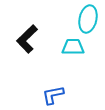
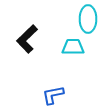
cyan ellipse: rotated 12 degrees counterclockwise
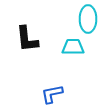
black L-shape: rotated 52 degrees counterclockwise
blue L-shape: moved 1 px left, 1 px up
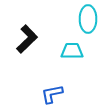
black L-shape: rotated 128 degrees counterclockwise
cyan trapezoid: moved 1 px left, 4 px down
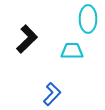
blue L-shape: rotated 145 degrees clockwise
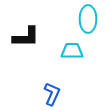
black L-shape: moved 1 px left, 2 px up; rotated 44 degrees clockwise
blue L-shape: rotated 20 degrees counterclockwise
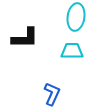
cyan ellipse: moved 12 px left, 2 px up; rotated 8 degrees clockwise
black L-shape: moved 1 px left, 1 px down
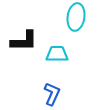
black L-shape: moved 1 px left, 3 px down
cyan trapezoid: moved 15 px left, 3 px down
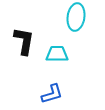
black L-shape: rotated 80 degrees counterclockwise
blue L-shape: rotated 50 degrees clockwise
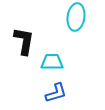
cyan trapezoid: moved 5 px left, 8 px down
blue L-shape: moved 4 px right, 1 px up
